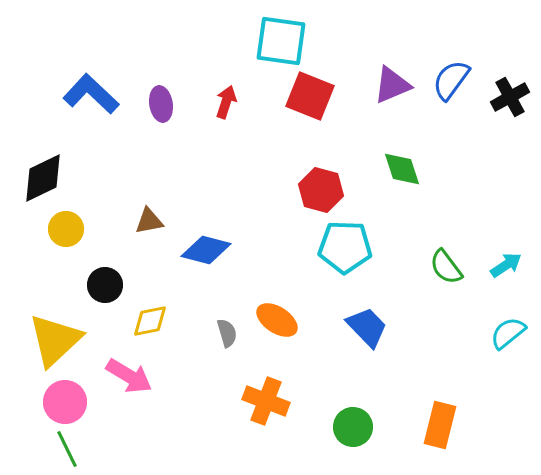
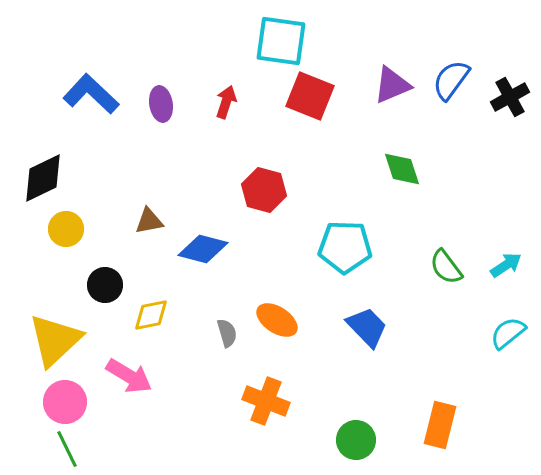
red hexagon: moved 57 px left
blue diamond: moved 3 px left, 1 px up
yellow diamond: moved 1 px right, 6 px up
green circle: moved 3 px right, 13 px down
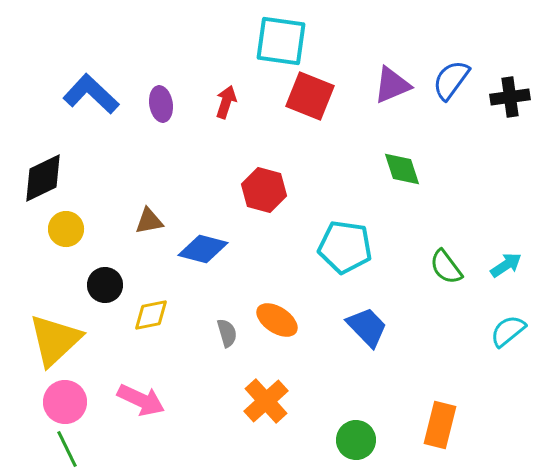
black cross: rotated 21 degrees clockwise
cyan pentagon: rotated 6 degrees clockwise
cyan semicircle: moved 2 px up
pink arrow: moved 12 px right, 24 px down; rotated 6 degrees counterclockwise
orange cross: rotated 27 degrees clockwise
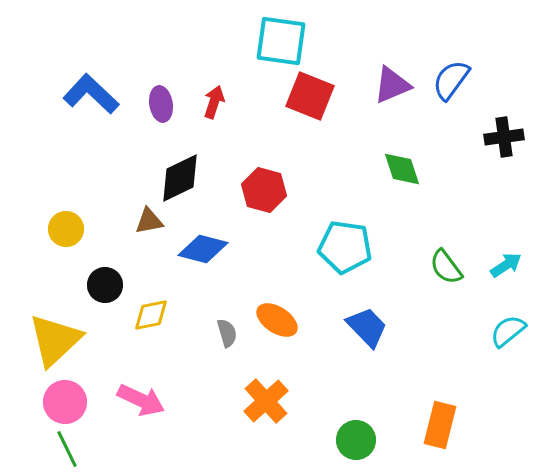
black cross: moved 6 px left, 40 px down
red arrow: moved 12 px left
black diamond: moved 137 px right
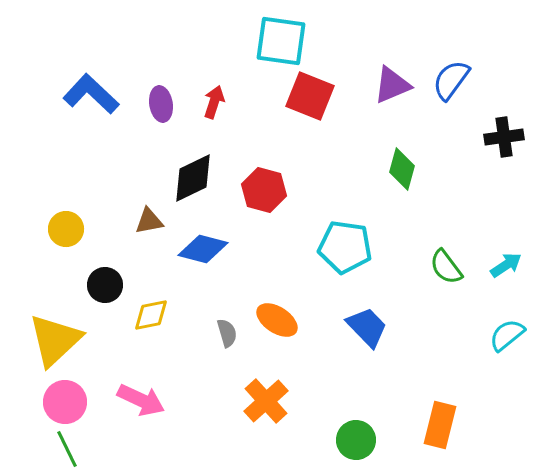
green diamond: rotated 33 degrees clockwise
black diamond: moved 13 px right
cyan semicircle: moved 1 px left, 4 px down
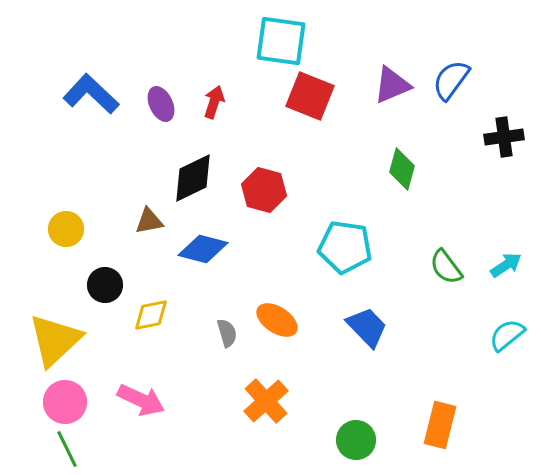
purple ellipse: rotated 16 degrees counterclockwise
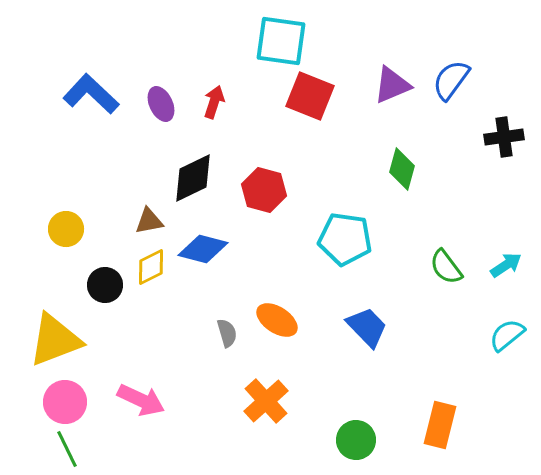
cyan pentagon: moved 8 px up
yellow diamond: moved 48 px up; rotated 15 degrees counterclockwise
yellow triangle: rotated 22 degrees clockwise
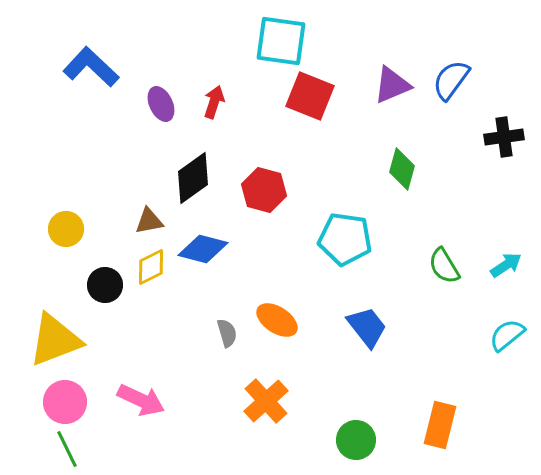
blue L-shape: moved 27 px up
black diamond: rotated 10 degrees counterclockwise
green semicircle: moved 2 px left, 1 px up; rotated 6 degrees clockwise
blue trapezoid: rotated 6 degrees clockwise
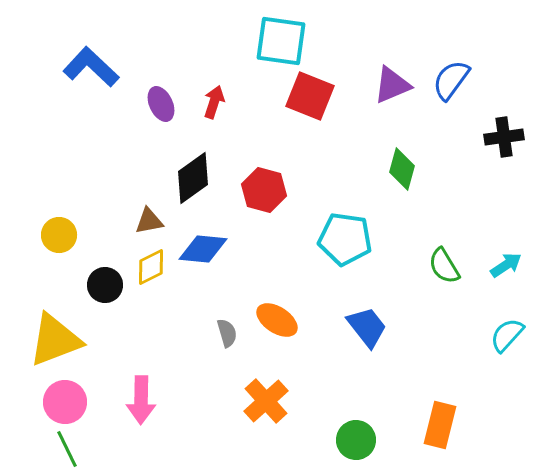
yellow circle: moved 7 px left, 6 px down
blue diamond: rotated 9 degrees counterclockwise
cyan semicircle: rotated 9 degrees counterclockwise
pink arrow: rotated 66 degrees clockwise
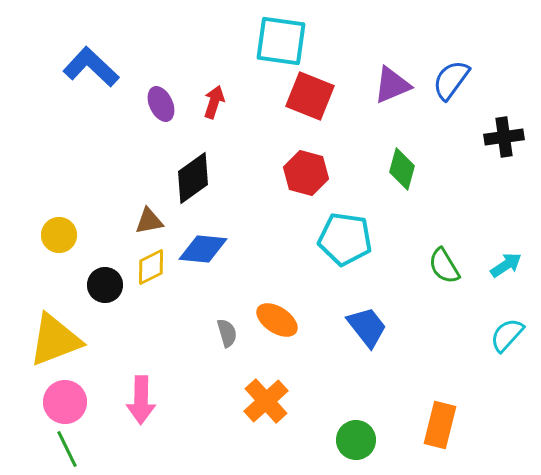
red hexagon: moved 42 px right, 17 px up
